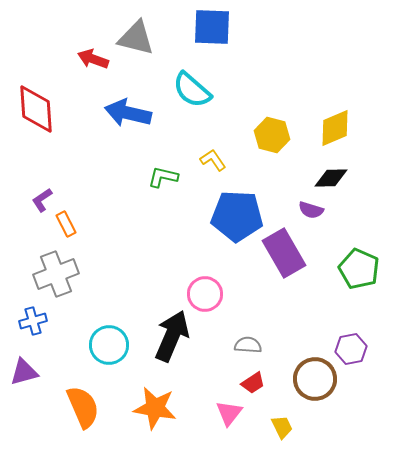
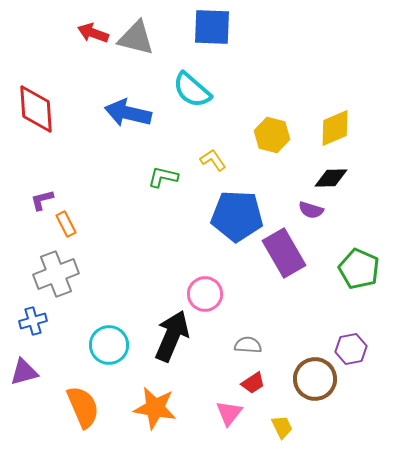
red arrow: moved 26 px up
purple L-shape: rotated 20 degrees clockwise
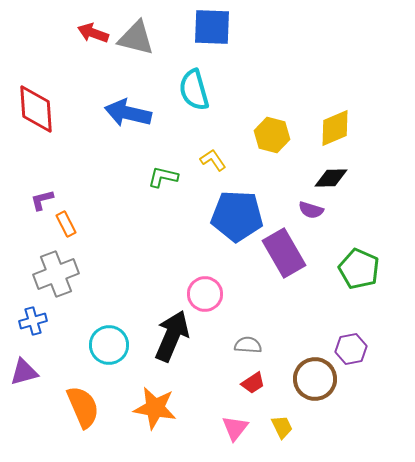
cyan semicircle: moved 2 px right; rotated 33 degrees clockwise
pink triangle: moved 6 px right, 15 px down
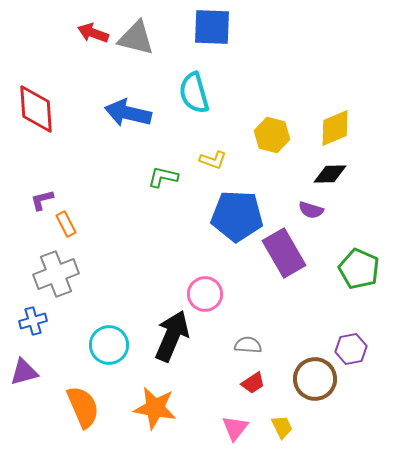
cyan semicircle: moved 3 px down
yellow L-shape: rotated 144 degrees clockwise
black diamond: moved 1 px left, 4 px up
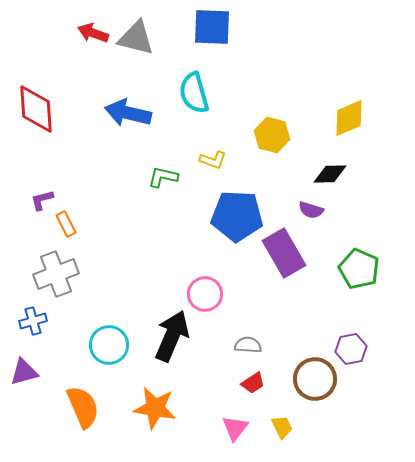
yellow diamond: moved 14 px right, 10 px up
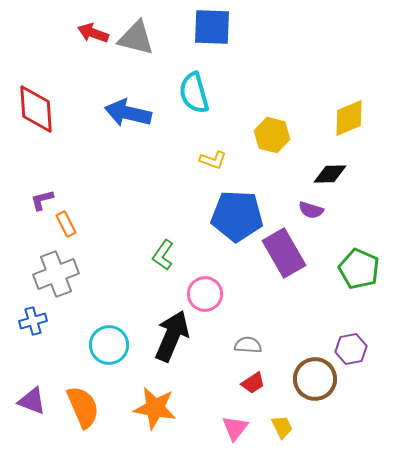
green L-shape: moved 78 px down; rotated 68 degrees counterclockwise
purple triangle: moved 8 px right, 29 px down; rotated 36 degrees clockwise
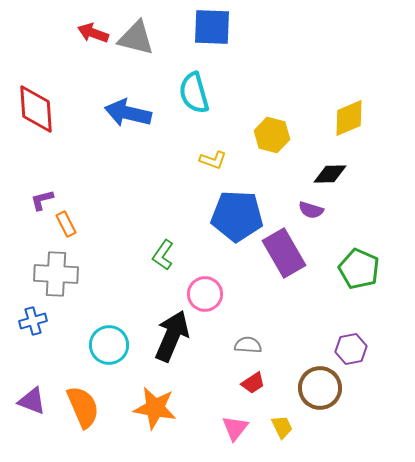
gray cross: rotated 24 degrees clockwise
brown circle: moved 5 px right, 9 px down
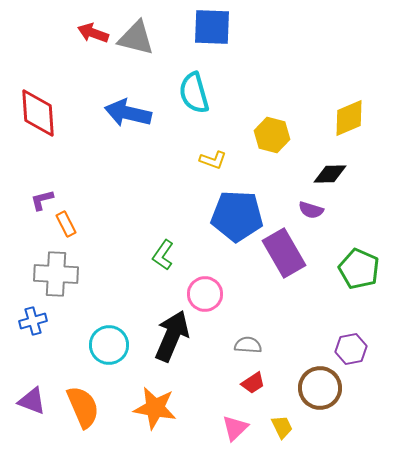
red diamond: moved 2 px right, 4 px down
pink triangle: rotated 8 degrees clockwise
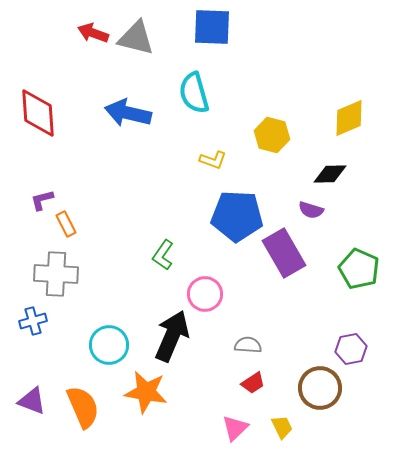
orange star: moved 9 px left, 16 px up
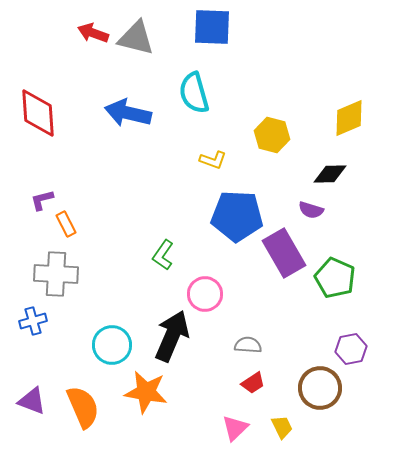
green pentagon: moved 24 px left, 9 px down
cyan circle: moved 3 px right
